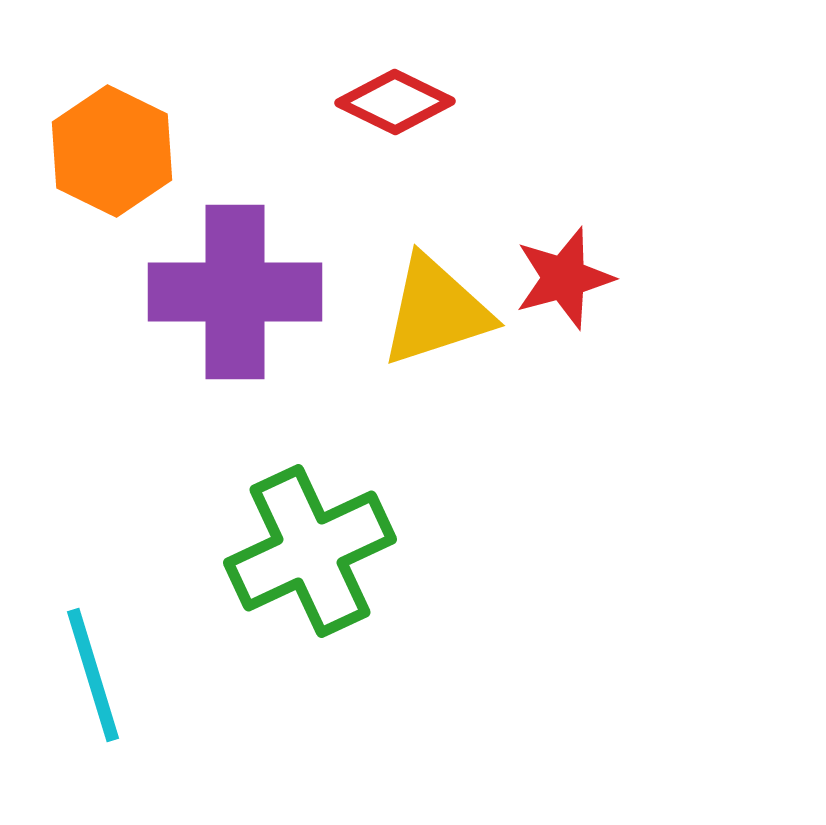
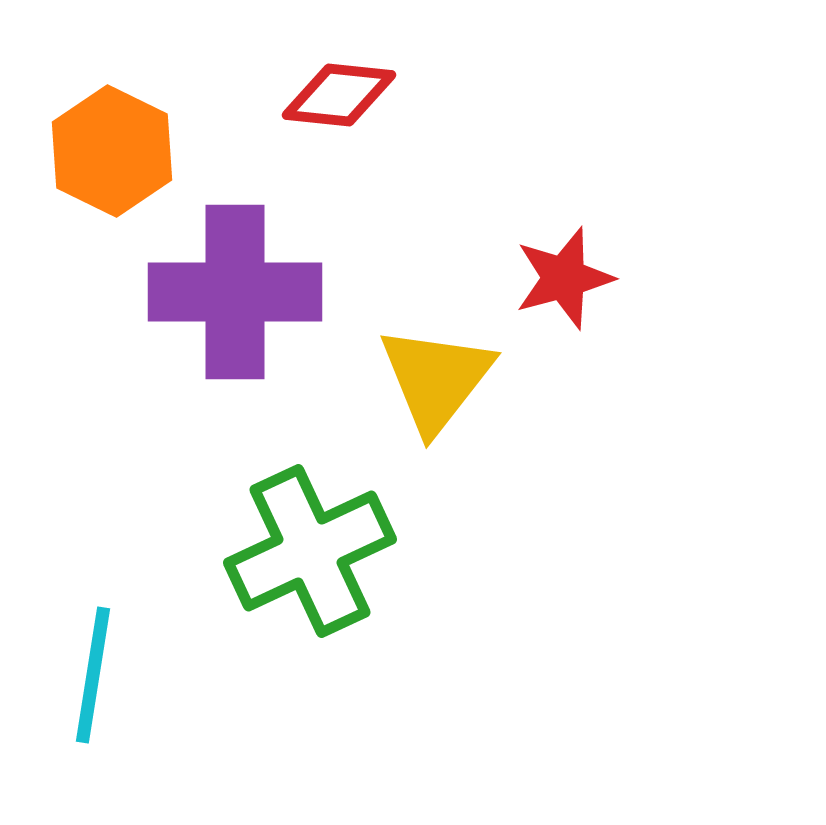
red diamond: moved 56 px left, 7 px up; rotated 20 degrees counterclockwise
yellow triangle: moved 68 px down; rotated 34 degrees counterclockwise
cyan line: rotated 26 degrees clockwise
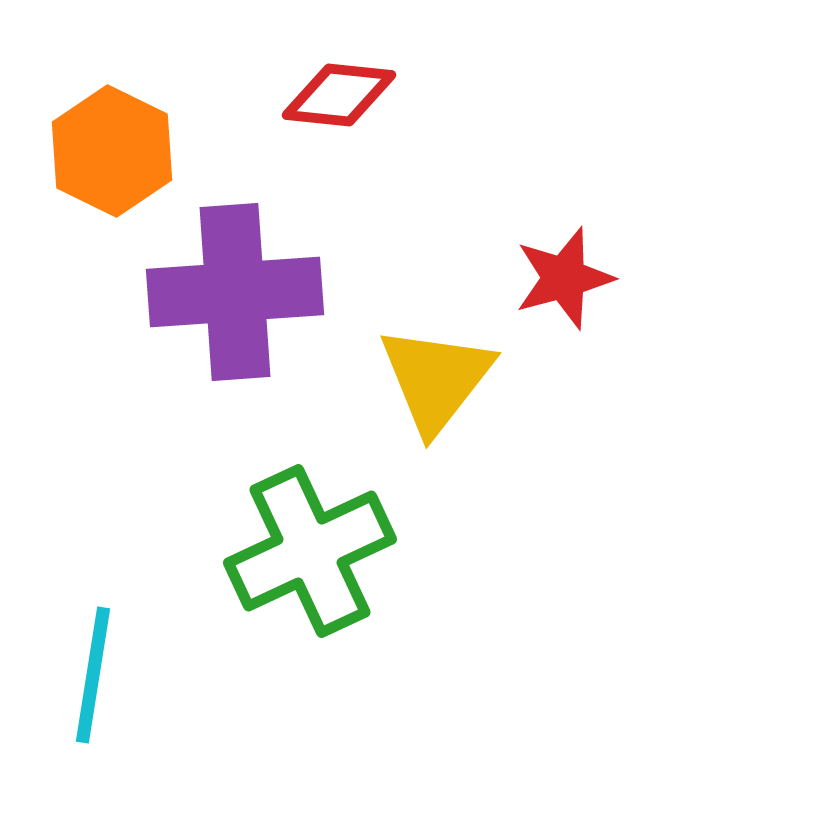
purple cross: rotated 4 degrees counterclockwise
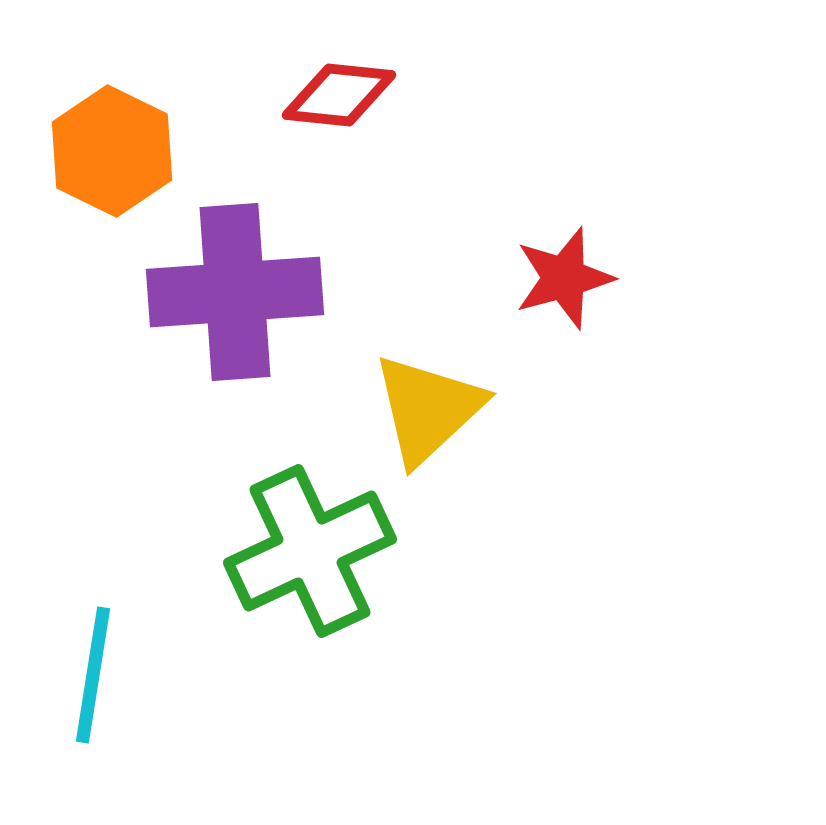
yellow triangle: moved 8 px left, 30 px down; rotated 9 degrees clockwise
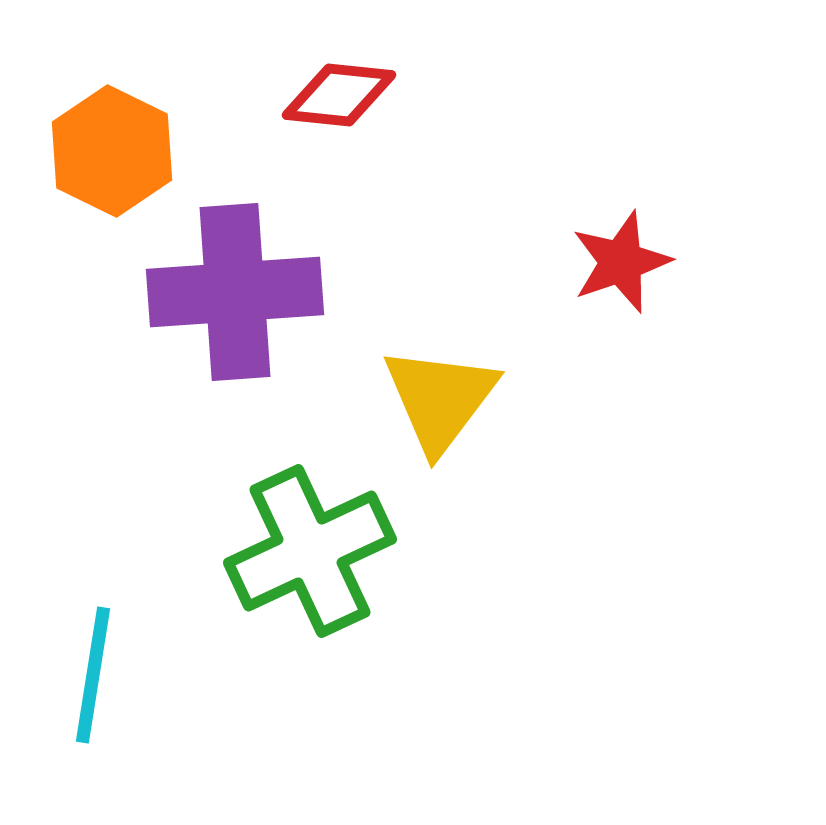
red star: moved 57 px right, 16 px up; rotated 4 degrees counterclockwise
yellow triangle: moved 12 px right, 10 px up; rotated 10 degrees counterclockwise
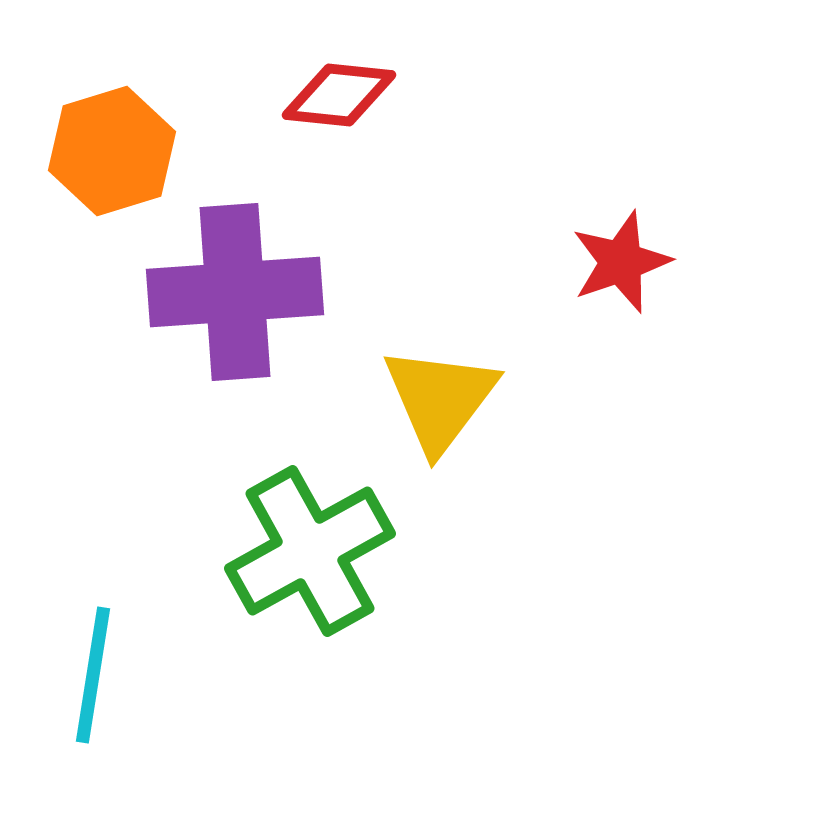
orange hexagon: rotated 17 degrees clockwise
green cross: rotated 4 degrees counterclockwise
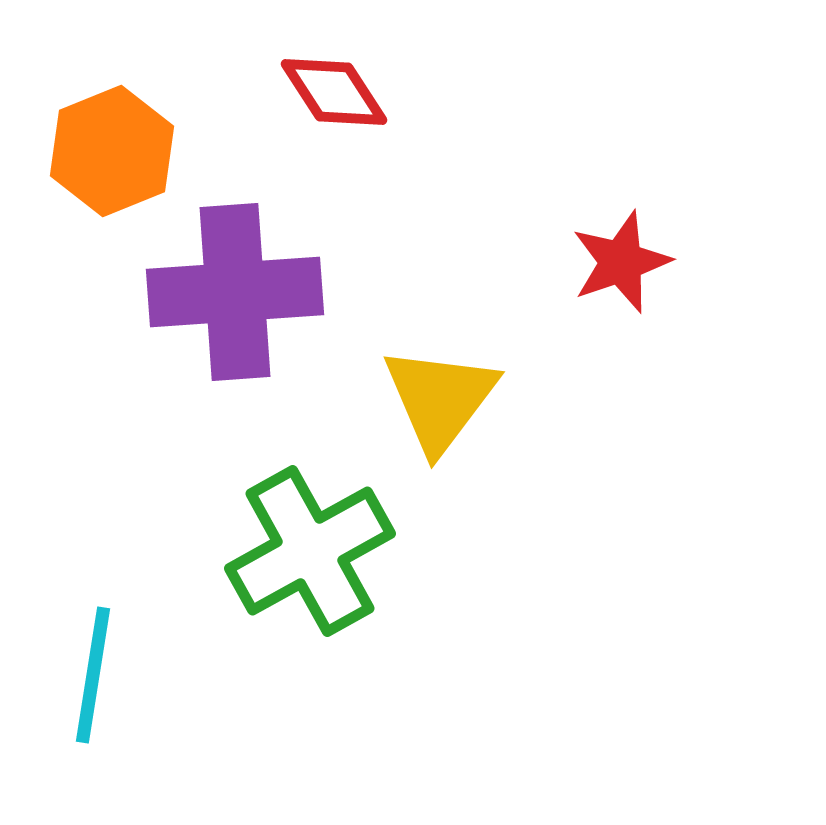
red diamond: moved 5 px left, 3 px up; rotated 51 degrees clockwise
orange hexagon: rotated 5 degrees counterclockwise
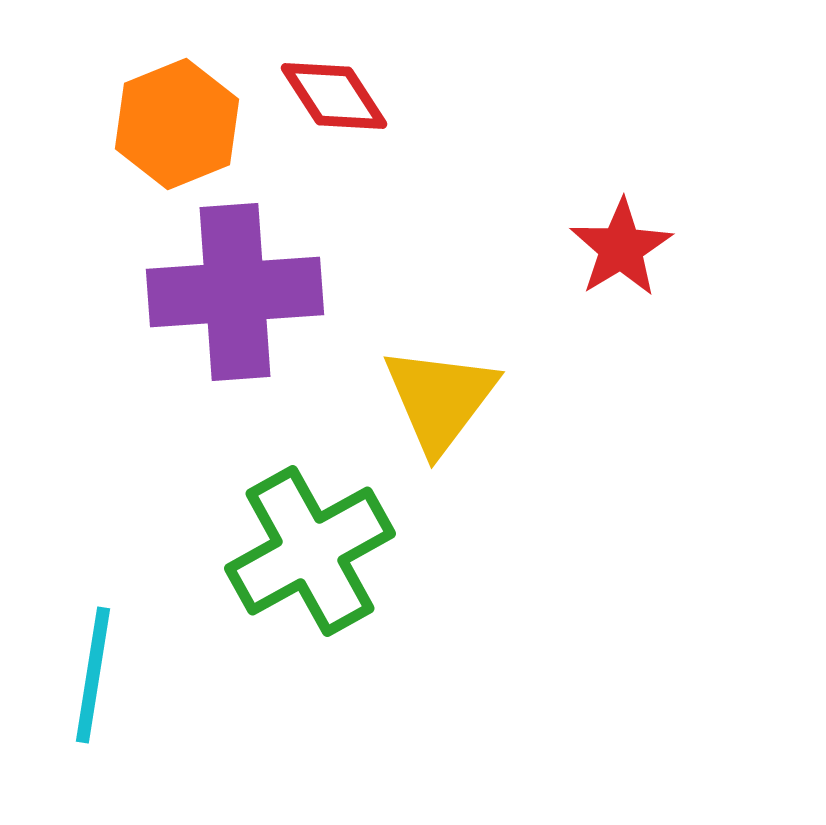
red diamond: moved 4 px down
orange hexagon: moved 65 px right, 27 px up
red star: moved 14 px up; rotated 12 degrees counterclockwise
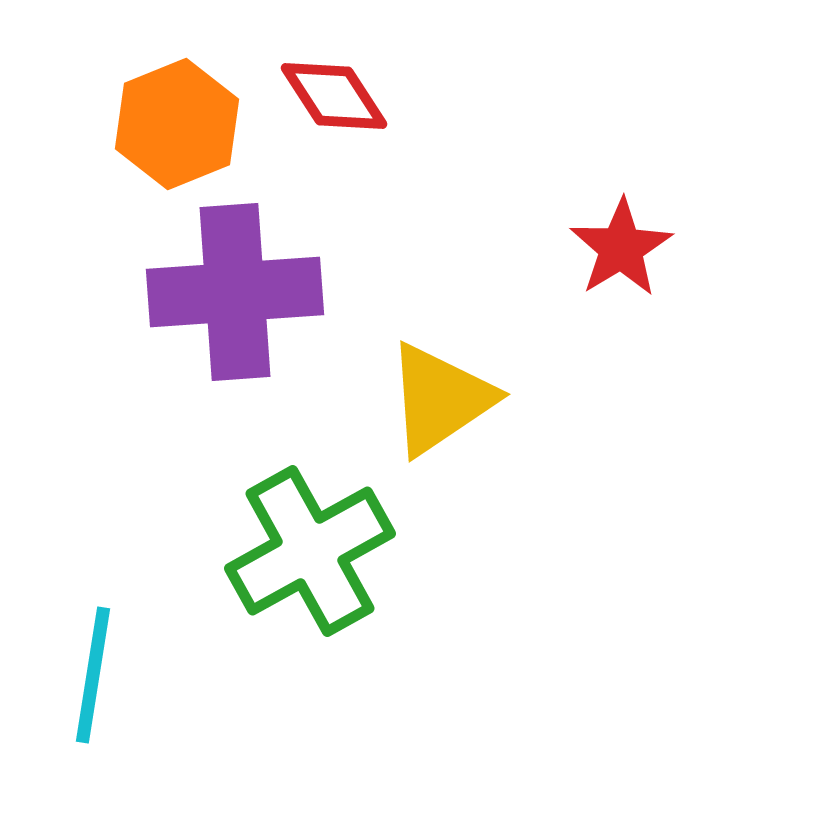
yellow triangle: rotated 19 degrees clockwise
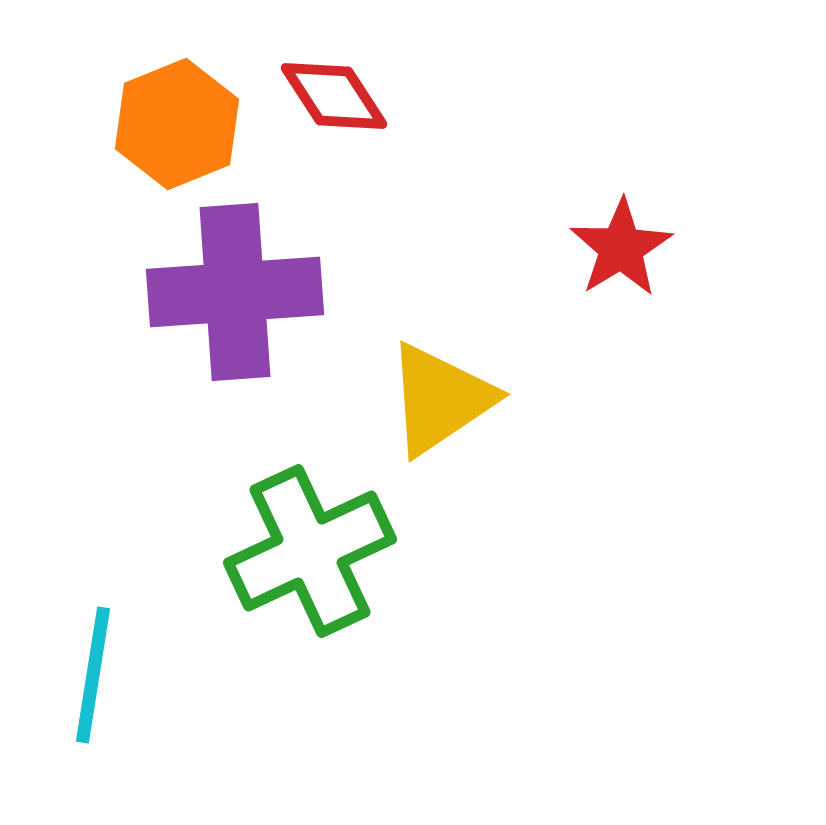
green cross: rotated 4 degrees clockwise
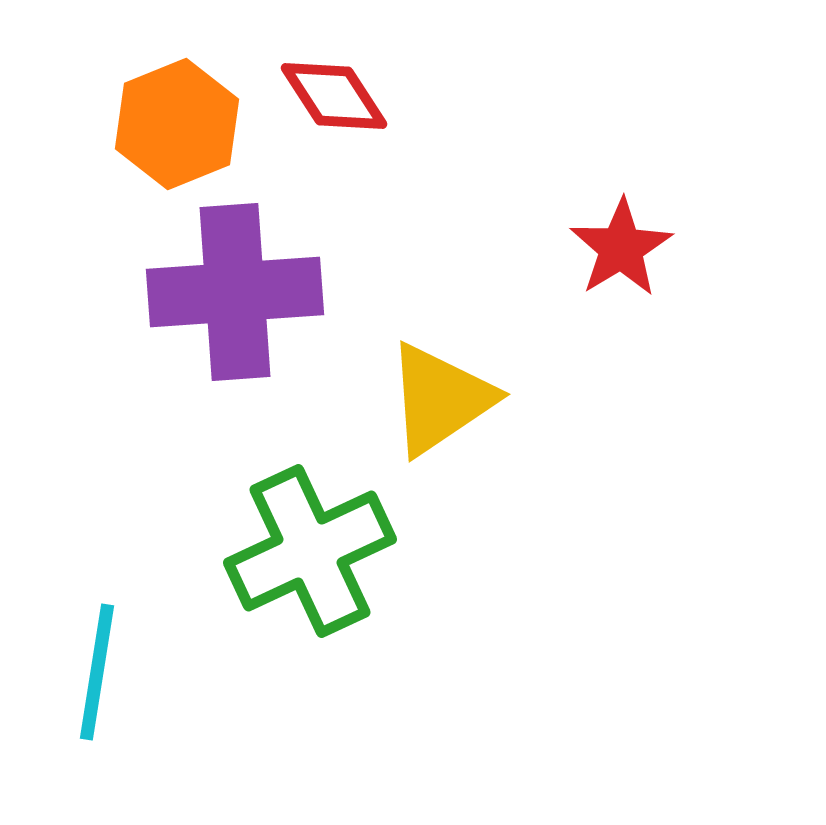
cyan line: moved 4 px right, 3 px up
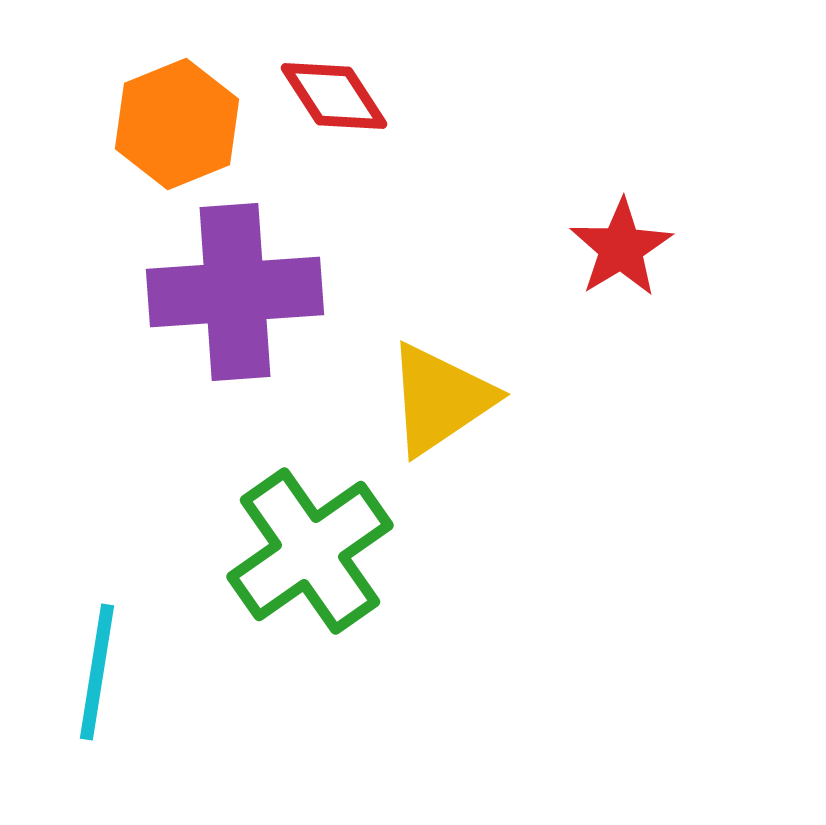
green cross: rotated 10 degrees counterclockwise
